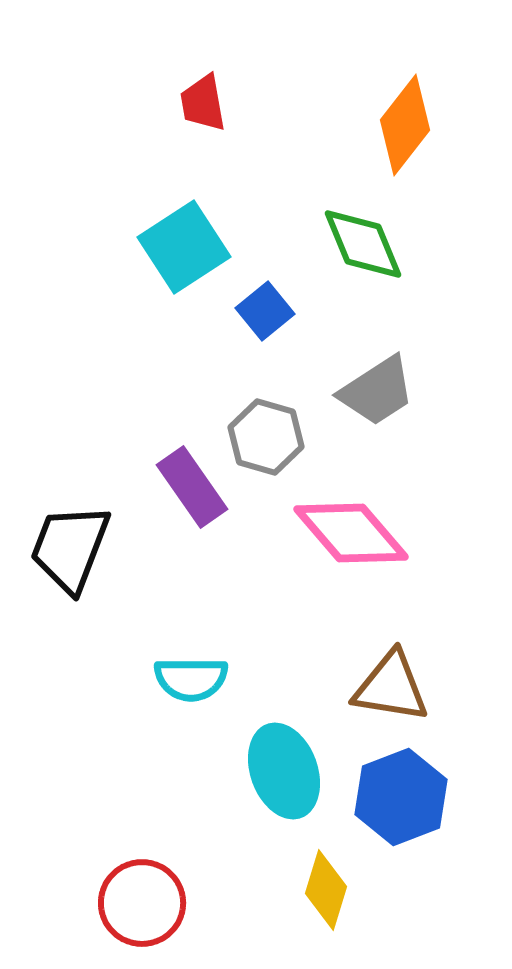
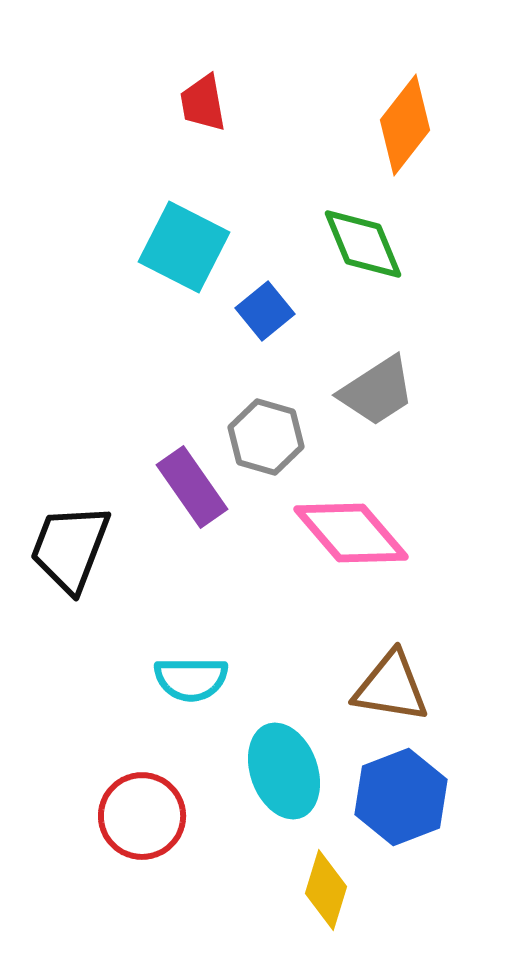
cyan square: rotated 30 degrees counterclockwise
red circle: moved 87 px up
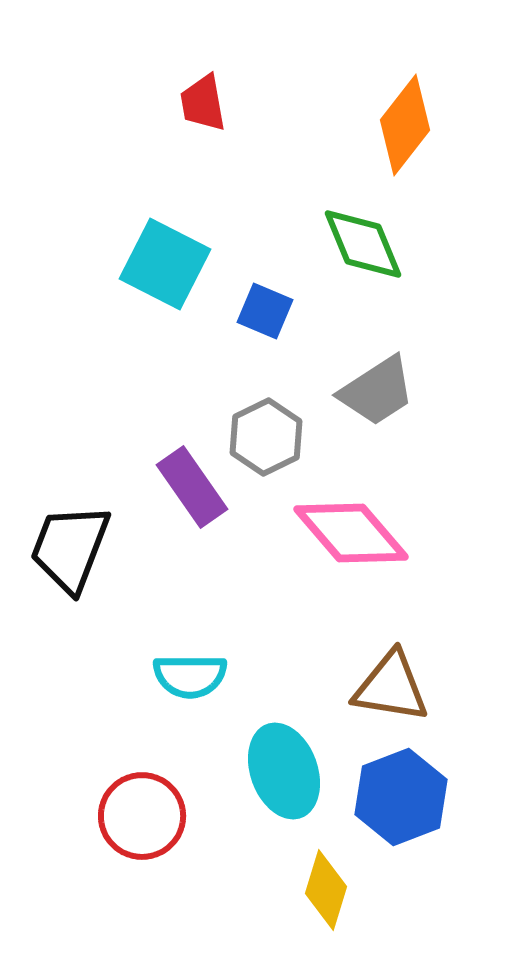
cyan square: moved 19 px left, 17 px down
blue square: rotated 28 degrees counterclockwise
gray hexagon: rotated 18 degrees clockwise
cyan semicircle: moved 1 px left, 3 px up
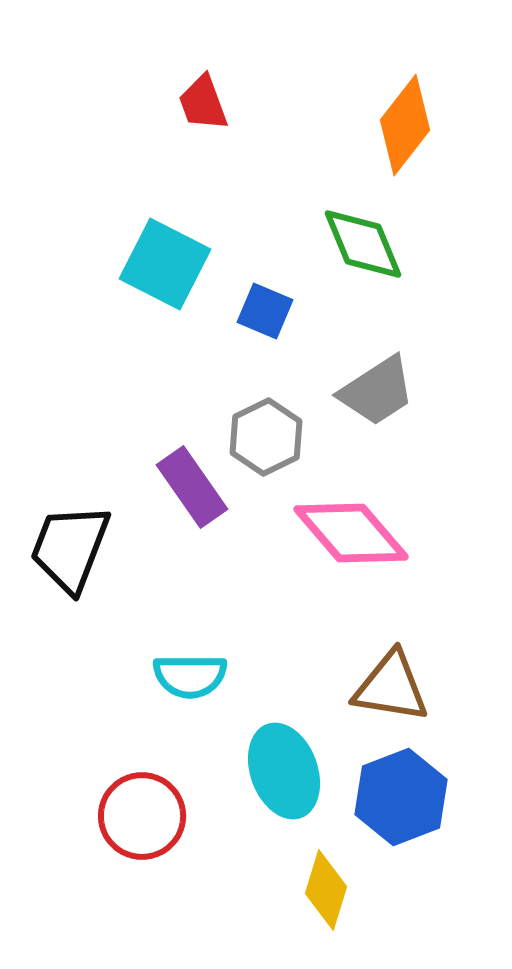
red trapezoid: rotated 10 degrees counterclockwise
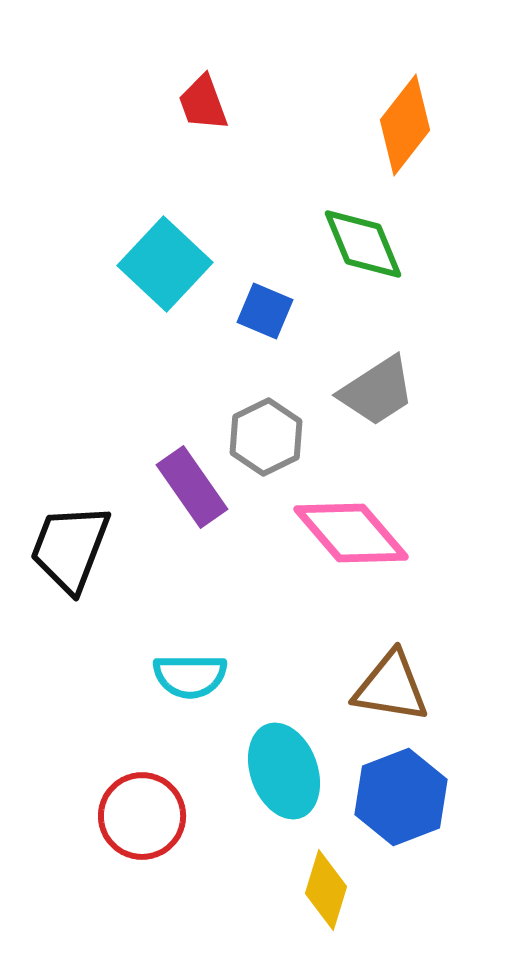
cyan square: rotated 16 degrees clockwise
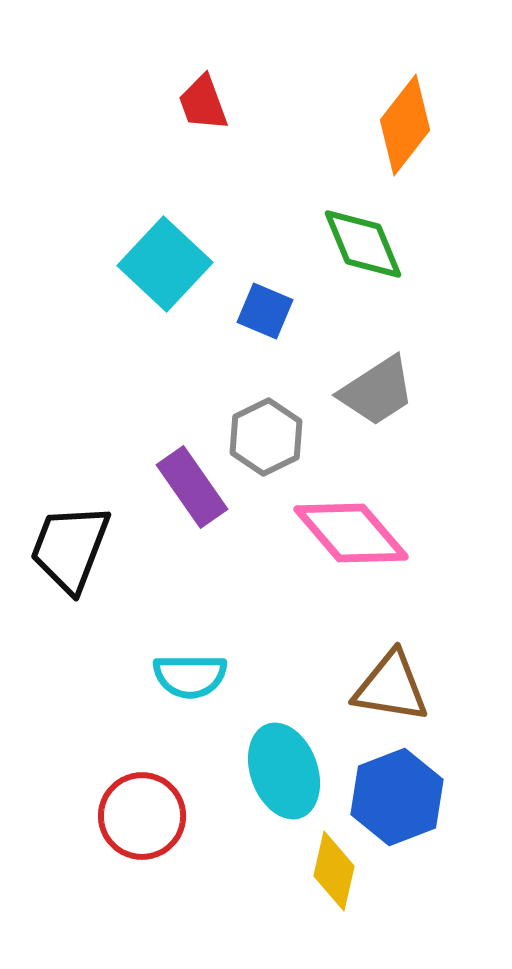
blue hexagon: moved 4 px left
yellow diamond: moved 8 px right, 19 px up; rotated 4 degrees counterclockwise
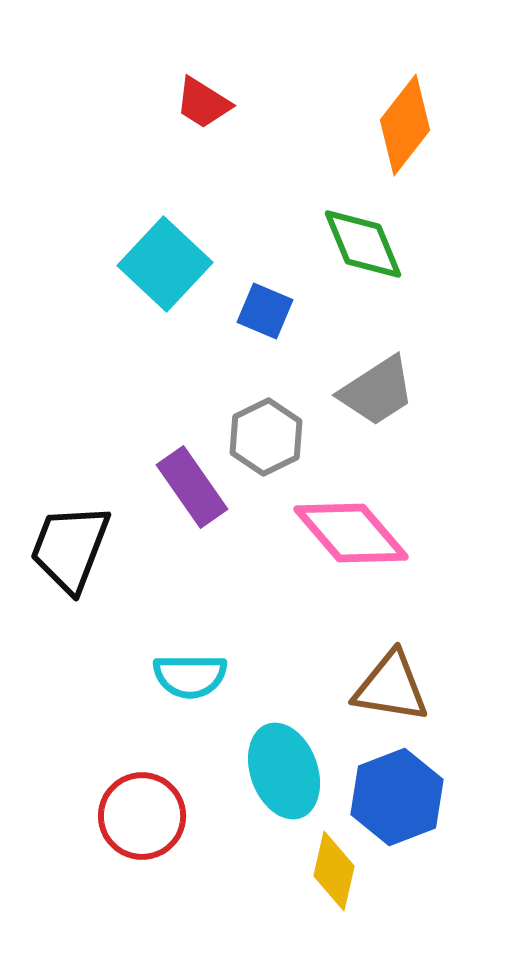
red trapezoid: rotated 38 degrees counterclockwise
